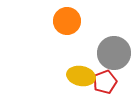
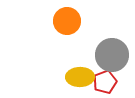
gray circle: moved 2 px left, 2 px down
yellow ellipse: moved 1 px left, 1 px down; rotated 12 degrees counterclockwise
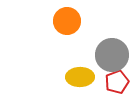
red pentagon: moved 12 px right
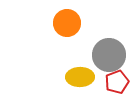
orange circle: moved 2 px down
gray circle: moved 3 px left
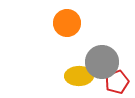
gray circle: moved 7 px left, 7 px down
yellow ellipse: moved 1 px left, 1 px up
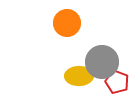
red pentagon: rotated 30 degrees counterclockwise
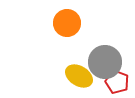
gray circle: moved 3 px right
yellow ellipse: rotated 32 degrees clockwise
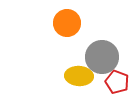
gray circle: moved 3 px left, 5 px up
yellow ellipse: rotated 28 degrees counterclockwise
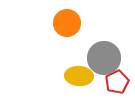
gray circle: moved 2 px right, 1 px down
red pentagon: rotated 25 degrees clockwise
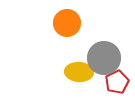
yellow ellipse: moved 4 px up
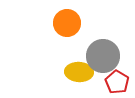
gray circle: moved 1 px left, 2 px up
red pentagon: rotated 15 degrees counterclockwise
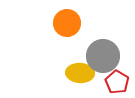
yellow ellipse: moved 1 px right, 1 px down
